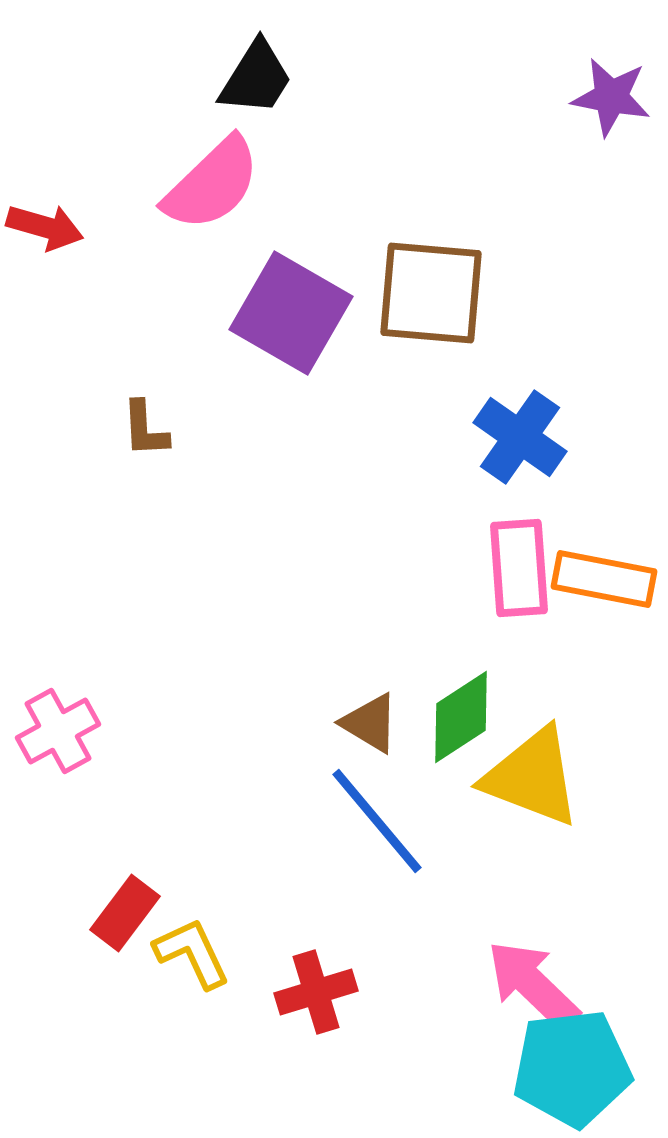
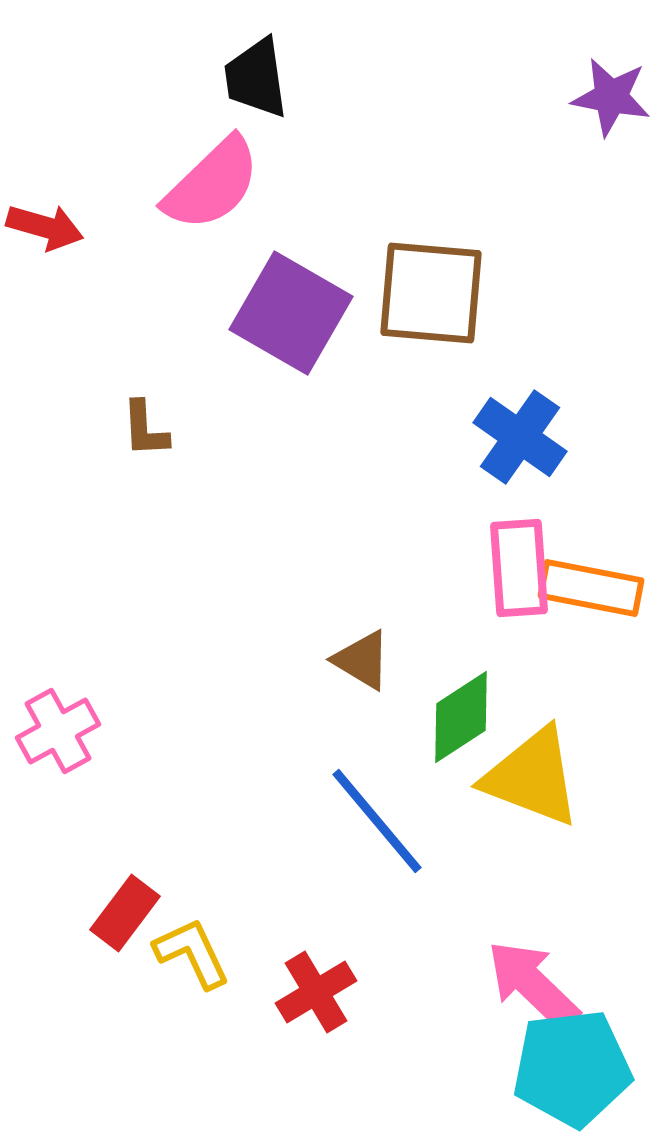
black trapezoid: rotated 140 degrees clockwise
orange rectangle: moved 13 px left, 9 px down
brown triangle: moved 8 px left, 63 px up
red cross: rotated 14 degrees counterclockwise
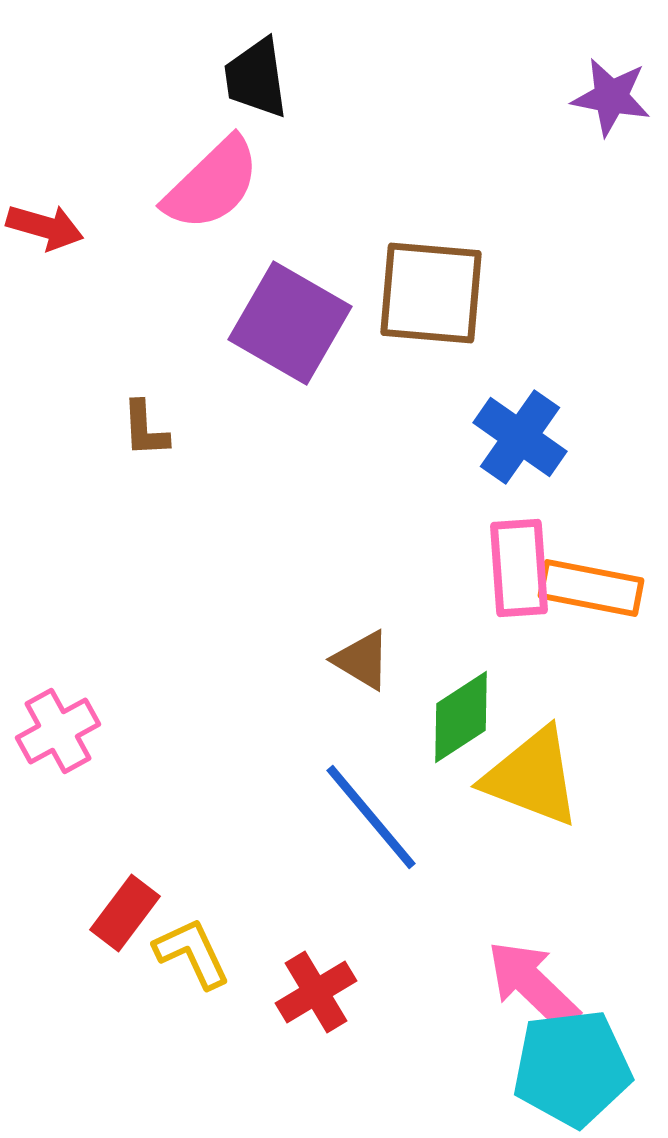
purple square: moved 1 px left, 10 px down
blue line: moved 6 px left, 4 px up
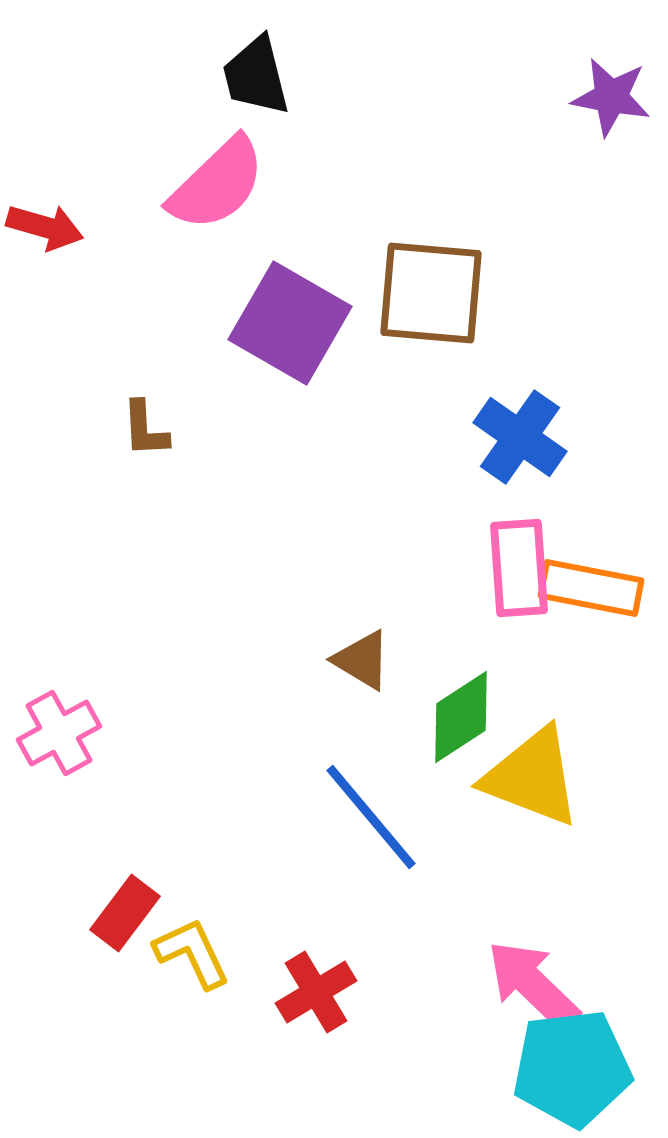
black trapezoid: moved 2 px up; rotated 6 degrees counterclockwise
pink semicircle: moved 5 px right
pink cross: moved 1 px right, 2 px down
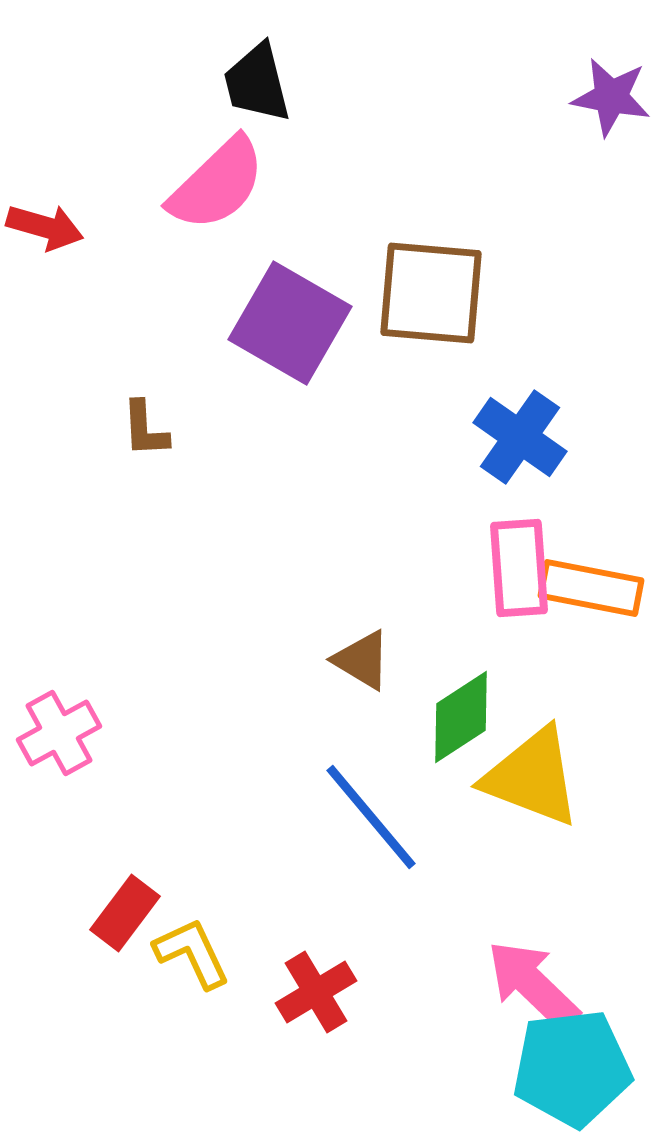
black trapezoid: moved 1 px right, 7 px down
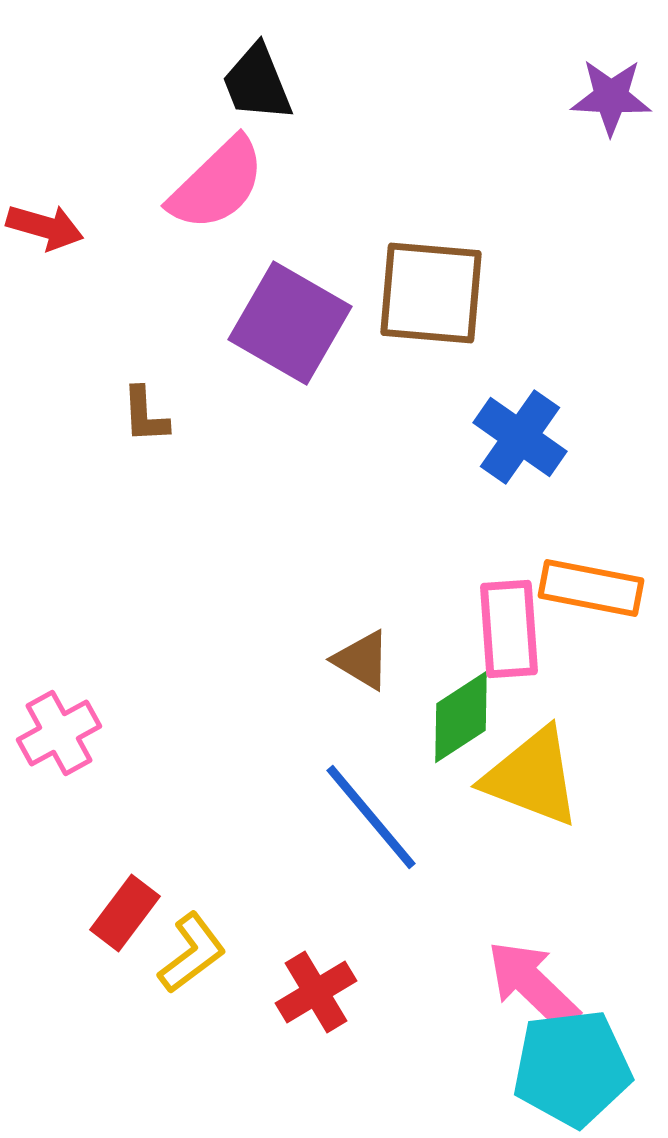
black trapezoid: rotated 8 degrees counterclockwise
purple star: rotated 8 degrees counterclockwise
brown L-shape: moved 14 px up
pink rectangle: moved 10 px left, 61 px down
yellow L-shape: rotated 78 degrees clockwise
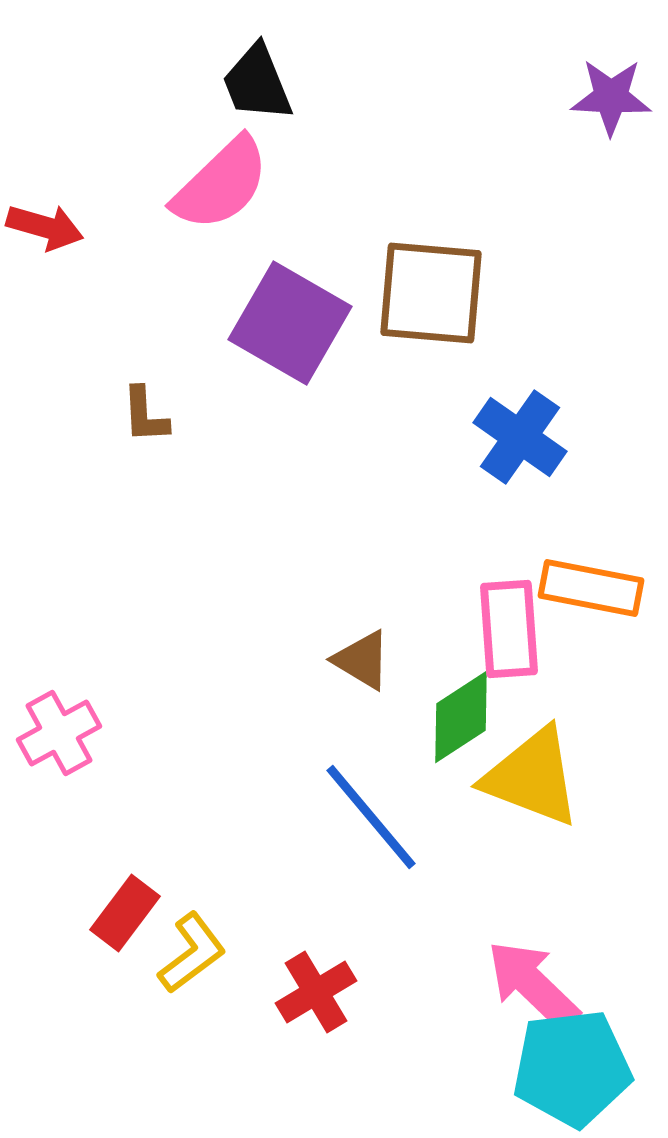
pink semicircle: moved 4 px right
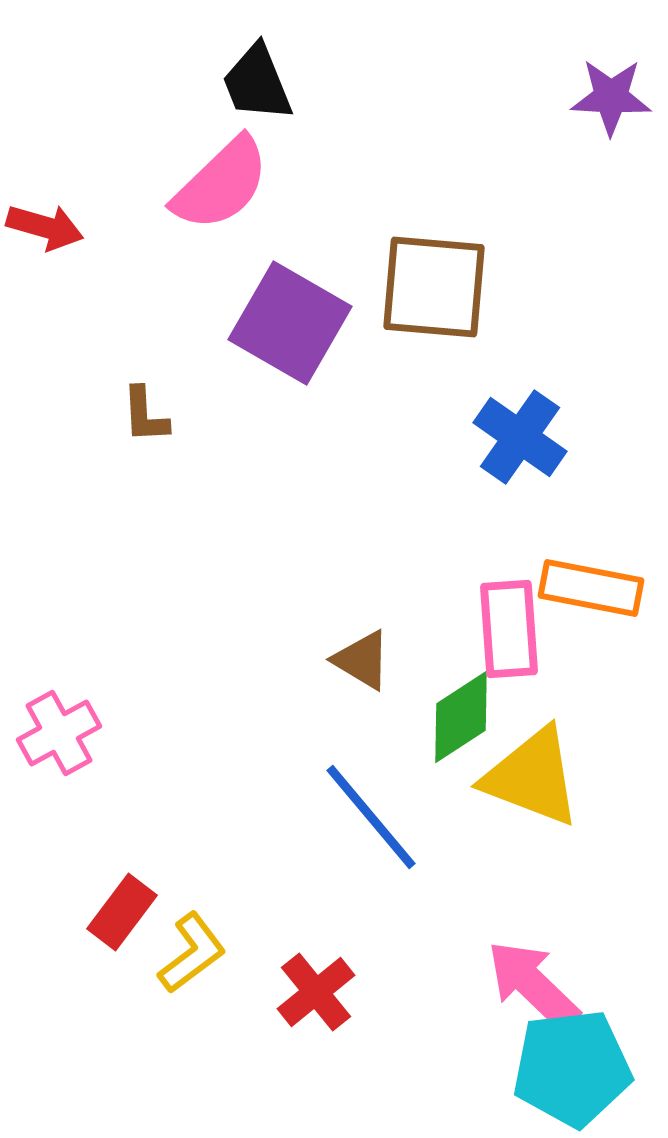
brown square: moved 3 px right, 6 px up
red rectangle: moved 3 px left, 1 px up
red cross: rotated 8 degrees counterclockwise
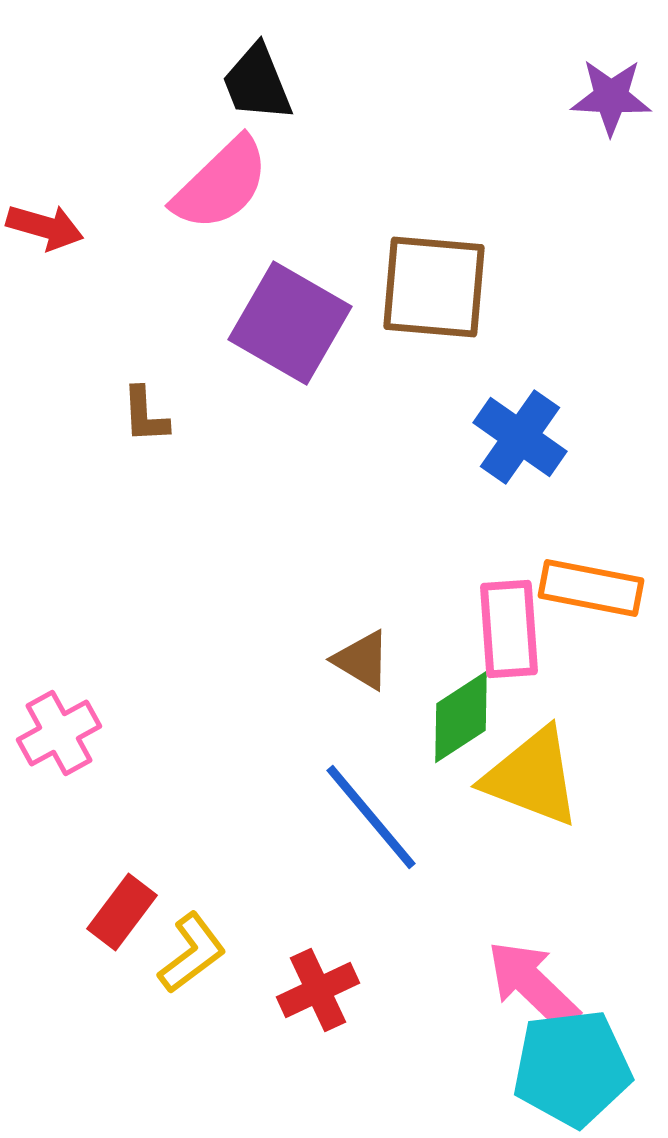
red cross: moved 2 px right, 2 px up; rotated 14 degrees clockwise
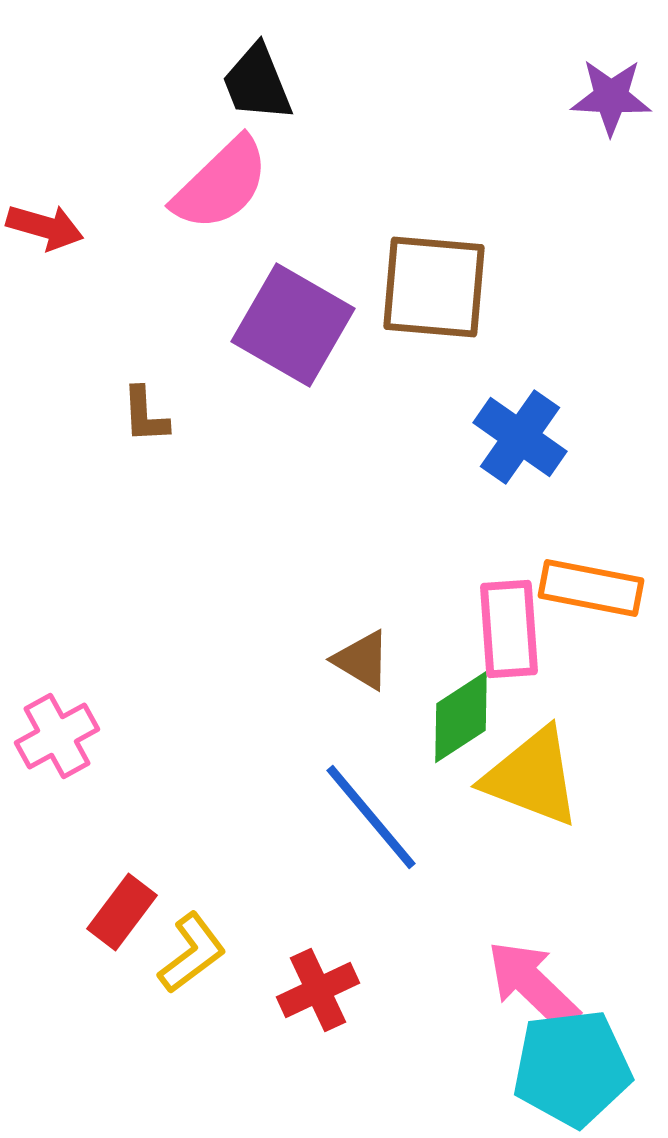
purple square: moved 3 px right, 2 px down
pink cross: moved 2 px left, 3 px down
